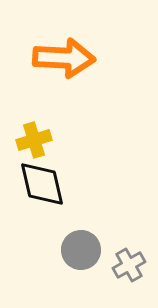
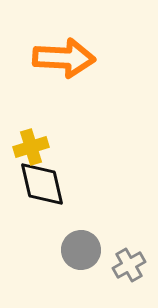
yellow cross: moved 3 px left, 7 px down
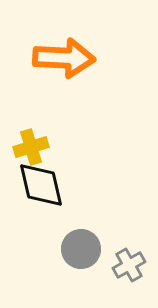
black diamond: moved 1 px left, 1 px down
gray circle: moved 1 px up
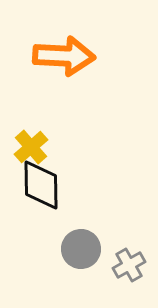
orange arrow: moved 2 px up
yellow cross: rotated 24 degrees counterclockwise
black diamond: rotated 12 degrees clockwise
